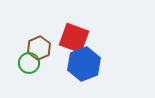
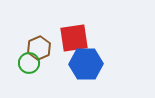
red square: rotated 28 degrees counterclockwise
blue hexagon: moved 2 px right; rotated 20 degrees clockwise
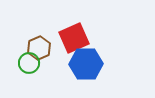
red square: rotated 16 degrees counterclockwise
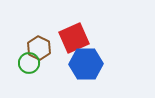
brown hexagon: rotated 10 degrees counterclockwise
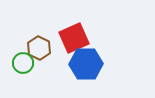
green circle: moved 6 px left
